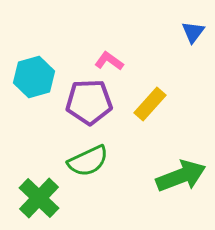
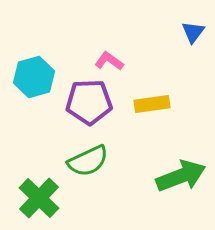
yellow rectangle: moved 2 px right; rotated 40 degrees clockwise
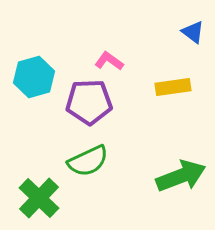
blue triangle: rotated 30 degrees counterclockwise
yellow rectangle: moved 21 px right, 17 px up
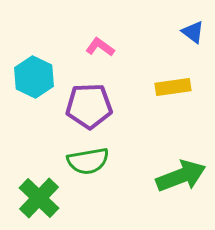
pink L-shape: moved 9 px left, 14 px up
cyan hexagon: rotated 18 degrees counterclockwise
purple pentagon: moved 4 px down
green semicircle: rotated 15 degrees clockwise
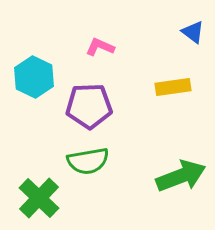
pink L-shape: rotated 12 degrees counterclockwise
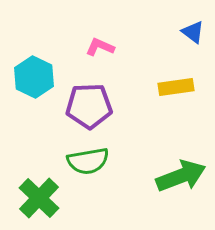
yellow rectangle: moved 3 px right
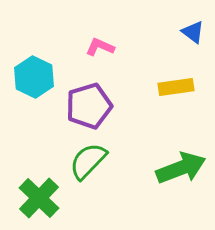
purple pentagon: rotated 15 degrees counterclockwise
green semicircle: rotated 144 degrees clockwise
green arrow: moved 8 px up
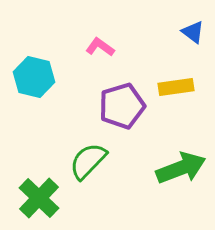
pink L-shape: rotated 12 degrees clockwise
cyan hexagon: rotated 12 degrees counterclockwise
purple pentagon: moved 33 px right
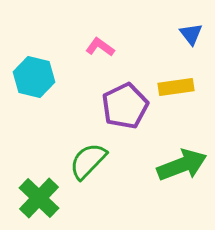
blue triangle: moved 2 px left, 2 px down; rotated 15 degrees clockwise
purple pentagon: moved 3 px right; rotated 9 degrees counterclockwise
green arrow: moved 1 px right, 3 px up
